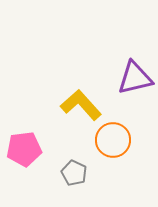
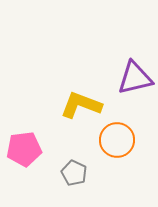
yellow L-shape: rotated 27 degrees counterclockwise
orange circle: moved 4 px right
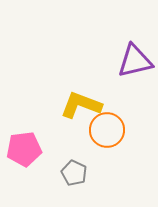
purple triangle: moved 17 px up
orange circle: moved 10 px left, 10 px up
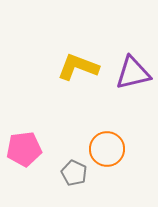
purple triangle: moved 2 px left, 12 px down
yellow L-shape: moved 3 px left, 38 px up
orange circle: moved 19 px down
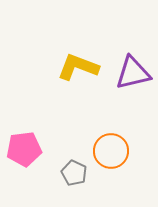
orange circle: moved 4 px right, 2 px down
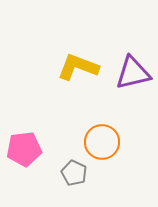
orange circle: moved 9 px left, 9 px up
